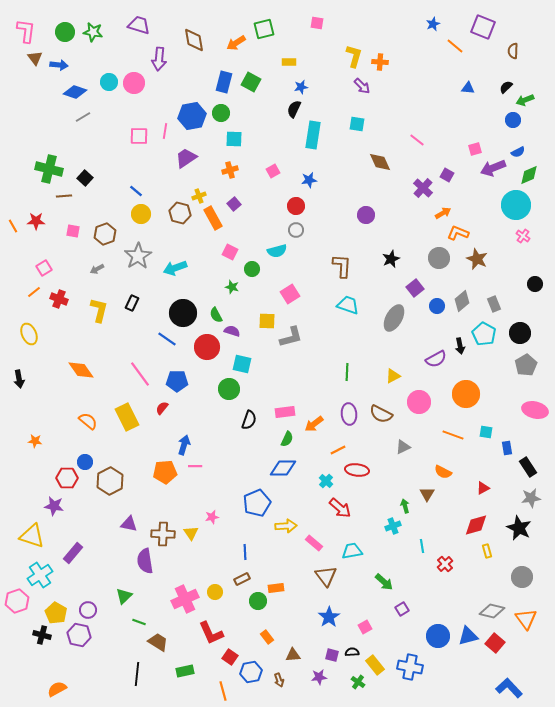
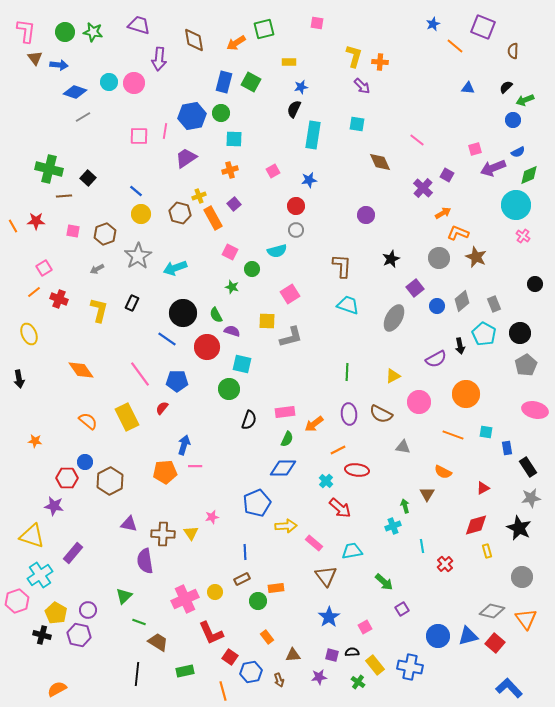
black square at (85, 178): moved 3 px right
brown star at (477, 259): moved 1 px left, 2 px up
gray triangle at (403, 447): rotated 35 degrees clockwise
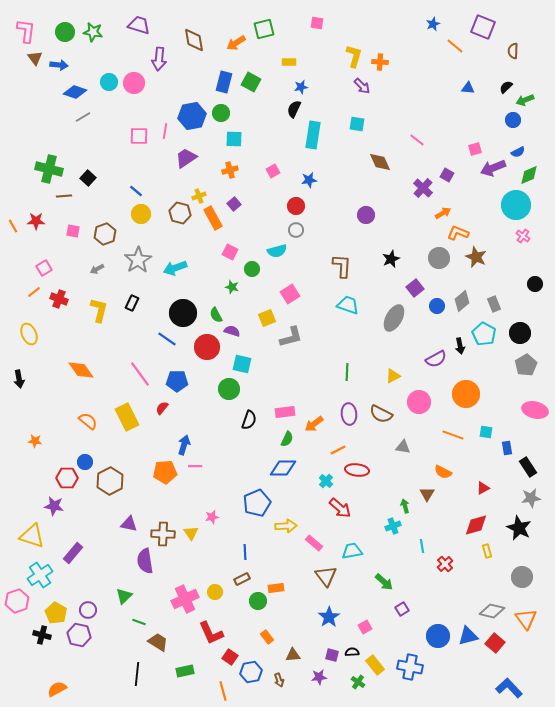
gray star at (138, 256): moved 4 px down
yellow square at (267, 321): moved 3 px up; rotated 24 degrees counterclockwise
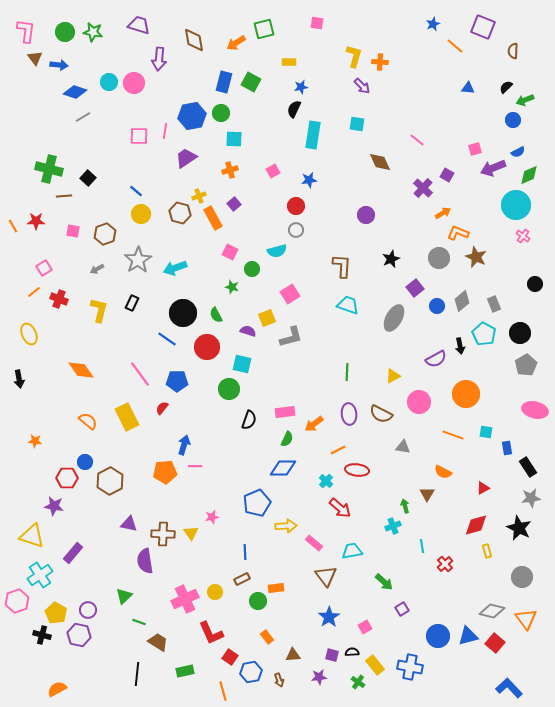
purple semicircle at (232, 331): moved 16 px right
